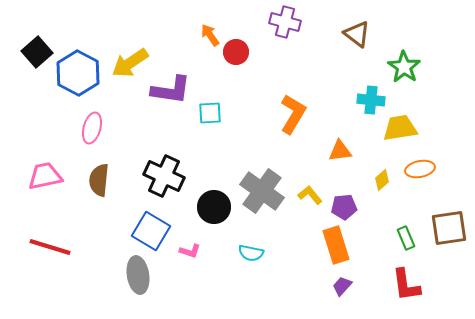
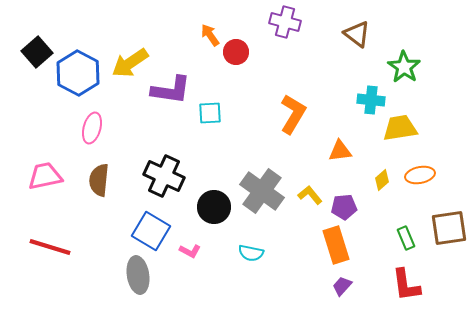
orange ellipse: moved 6 px down
pink L-shape: rotated 10 degrees clockwise
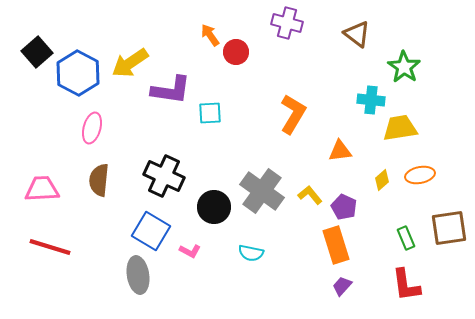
purple cross: moved 2 px right, 1 px down
pink trapezoid: moved 3 px left, 13 px down; rotated 9 degrees clockwise
purple pentagon: rotated 30 degrees clockwise
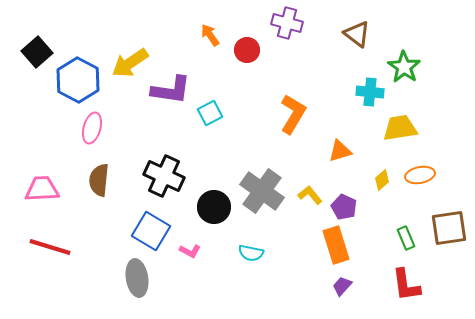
red circle: moved 11 px right, 2 px up
blue hexagon: moved 7 px down
cyan cross: moved 1 px left, 8 px up
cyan square: rotated 25 degrees counterclockwise
orange triangle: rotated 10 degrees counterclockwise
gray ellipse: moved 1 px left, 3 px down
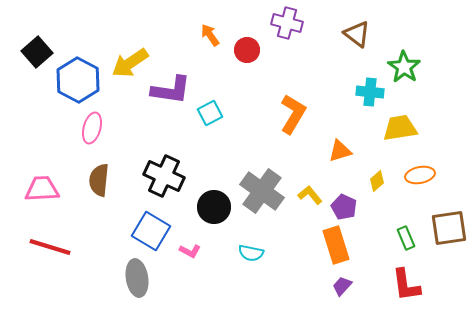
yellow diamond: moved 5 px left, 1 px down
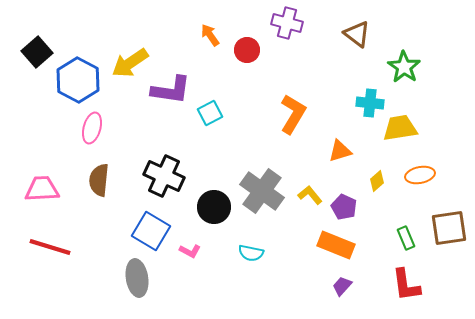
cyan cross: moved 11 px down
orange rectangle: rotated 51 degrees counterclockwise
